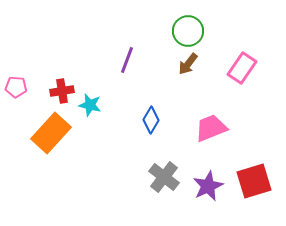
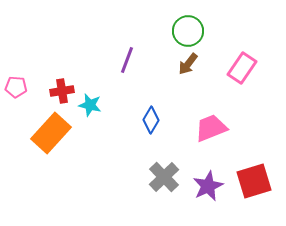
gray cross: rotated 8 degrees clockwise
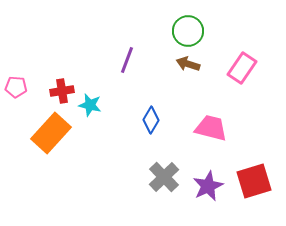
brown arrow: rotated 70 degrees clockwise
pink trapezoid: rotated 36 degrees clockwise
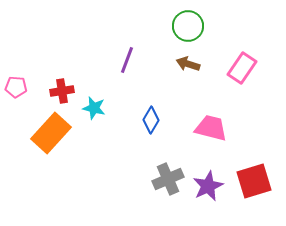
green circle: moved 5 px up
cyan star: moved 4 px right, 3 px down
gray cross: moved 4 px right, 2 px down; rotated 20 degrees clockwise
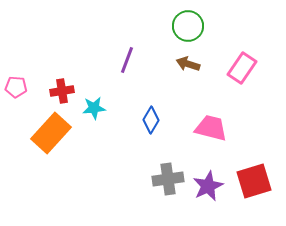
cyan star: rotated 20 degrees counterclockwise
gray cross: rotated 16 degrees clockwise
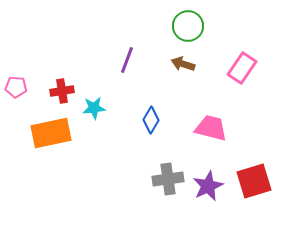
brown arrow: moved 5 px left
orange rectangle: rotated 36 degrees clockwise
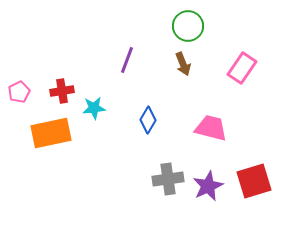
brown arrow: rotated 130 degrees counterclockwise
pink pentagon: moved 3 px right, 5 px down; rotated 30 degrees counterclockwise
blue diamond: moved 3 px left
